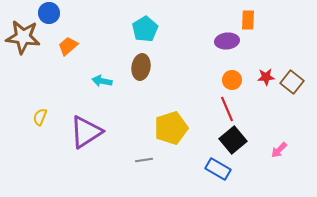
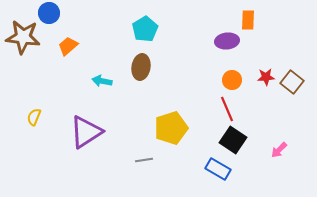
yellow semicircle: moved 6 px left
black square: rotated 16 degrees counterclockwise
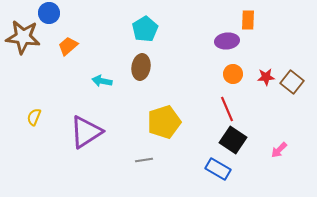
orange circle: moved 1 px right, 6 px up
yellow pentagon: moved 7 px left, 6 px up
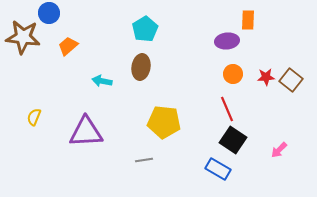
brown square: moved 1 px left, 2 px up
yellow pentagon: rotated 24 degrees clockwise
purple triangle: rotated 30 degrees clockwise
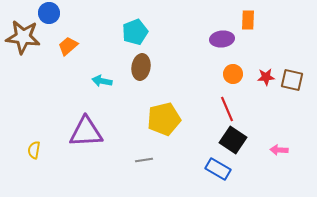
cyan pentagon: moved 10 px left, 3 px down; rotated 10 degrees clockwise
purple ellipse: moved 5 px left, 2 px up
brown square: moved 1 px right; rotated 25 degrees counterclockwise
yellow semicircle: moved 33 px down; rotated 12 degrees counterclockwise
yellow pentagon: moved 3 px up; rotated 20 degrees counterclockwise
pink arrow: rotated 48 degrees clockwise
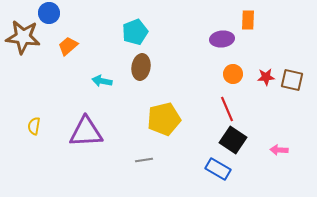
yellow semicircle: moved 24 px up
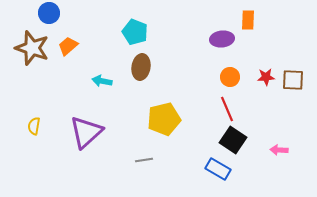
cyan pentagon: rotated 30 degrees counterclockwise
brown star: moved 9 px right, 11 px down; rotated 12 degrees clockwise
orange circle: moved 3 px left, 3 px down
brown square: moved 1 px right; rotated 10 degrees counterclockwise
purple triangle: rotated 39 degrees counterclockwise
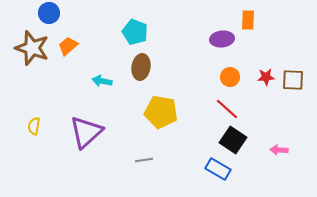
red line: rotated 25 degrees counterclockwise
yellow pentagon: moved 3 px left, 7 px up; rotated 24 degrees clockwise
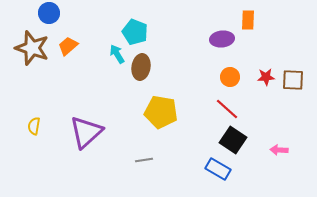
cyan arrow: moved 15 px right, 27 px up; rotated 48 degrees clockwise
